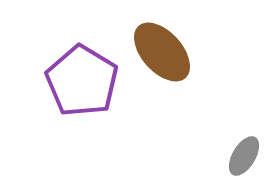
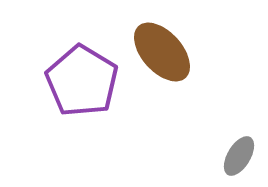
gray ellipse: moved 5 px left
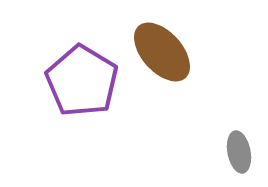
gray ellipse: moved 4 px up; rotated 42 degrees counterclockwise
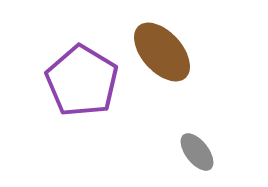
gray ellipse: moved 42 px left; rotated 27 degrees counterclockwise
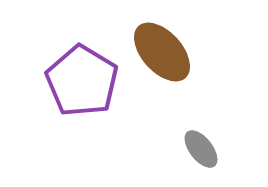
gray ellipse: moved 4 px right, 3 px up
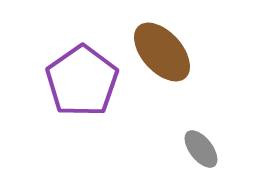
purple pentagon: rotated 6 degrees clockwise
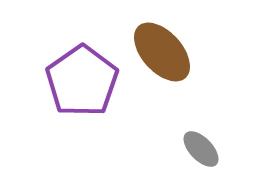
gray ellipse: rotated 6 degrees counterclockwise
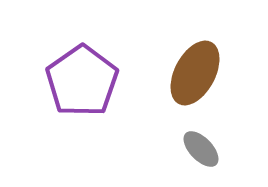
brown ellipse: moved 33 px right, 21 px down; rotated 70 degrees clockwise
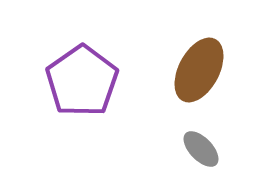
brown ellipse: moved 4 px right, 3 px up
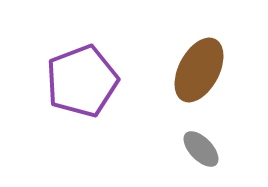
purple pentagon: rotated 14 degrees clockwise
